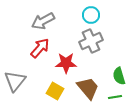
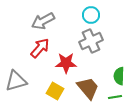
green semicircle: rotated 18 degrees clockwise
gray triangle: moved 1 px right; rotated 35 degrees clockwise
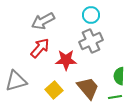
red star: moved 3 px up
yellow square: moved 1 px left, 1 px up; rotated 18 degrees clockwise
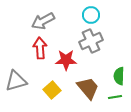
red arrow: rotated 45 degrees counterclockwise
yellow square: moved 2 px left
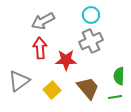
gray triangle: moved 3 px right; rotated 20 degrees counterclockwise
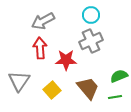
green semicircle: rotated 66 degrees clockwise
gray triangle: rotated 20 degrees counterclockwise
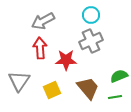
yellow square: rotated 18 degrees clockwise
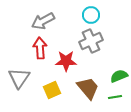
red star: moved 1 px down
gray triangle: moved 3 px up
